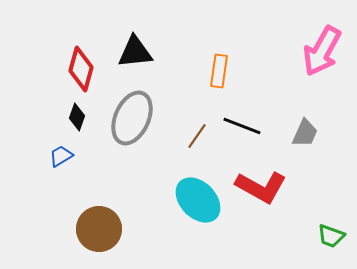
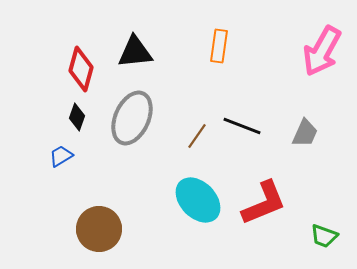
orange rectangle: moved 25 px up
red L-shape: moved 3 px right, 16 px down; rotated 51 degrees counterclockwise
green trapezoid: moved 7 px left
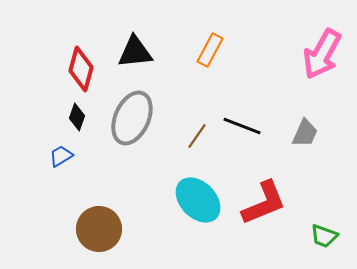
orange rectangle: moved 9 px left, 4 px down; rotated 20 degrees clockwise
pink arrow: moved 3 px down
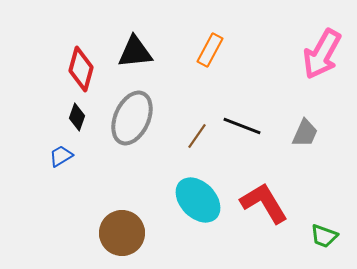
red L-shape: rotated 99 degrees counterclockwise
brown circle: moved 23 px right, 4 px down
